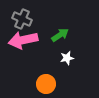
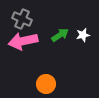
pink arrow: moved 1 px down
white star: moved 16 px right, 23 px up
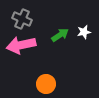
white star: moved 1 px right, 3 px up
pink arrow: moved 2 px left, 4 px down
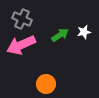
pink arrow: rotated 12 degrees counterclockwise
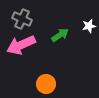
white star: moved 5 px right, 6 px up
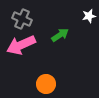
white star: moved 10 px up
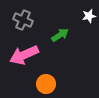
gray cross: moved 1 px right, 1 px down
pink arrow: moved 3 px right, 10 px down
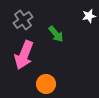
gray cross: rotated 30 degrees clockwise
green arrow: moved 4 px left, 1 px up; rotated 84 degrees clockwise
pink arrow: rotated 44 degrees counterclockwise
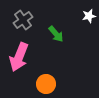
pink arrow: moved 5 px left, 2 px down
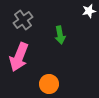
white star: moved 5 px up
green arrow: moved 4 px right, 1 px down; rotated 30 degrees clockwise
orange circle: moved 3 px right
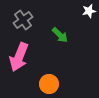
green arrow: rotated 36 degrees counterclockwise
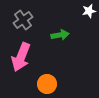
green arrow: rotated 54 degrees counterclockwise
pink arrow: moved 2 px right
orange circle: moved 2 px left
